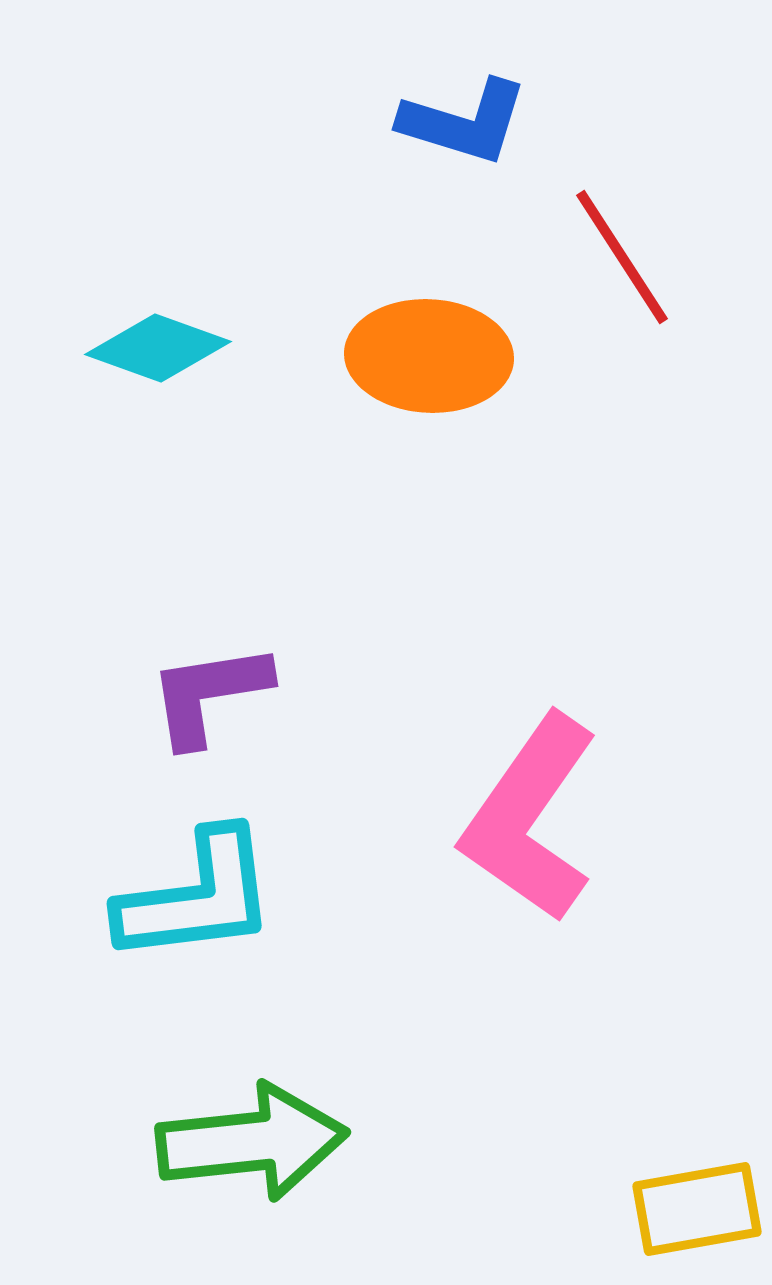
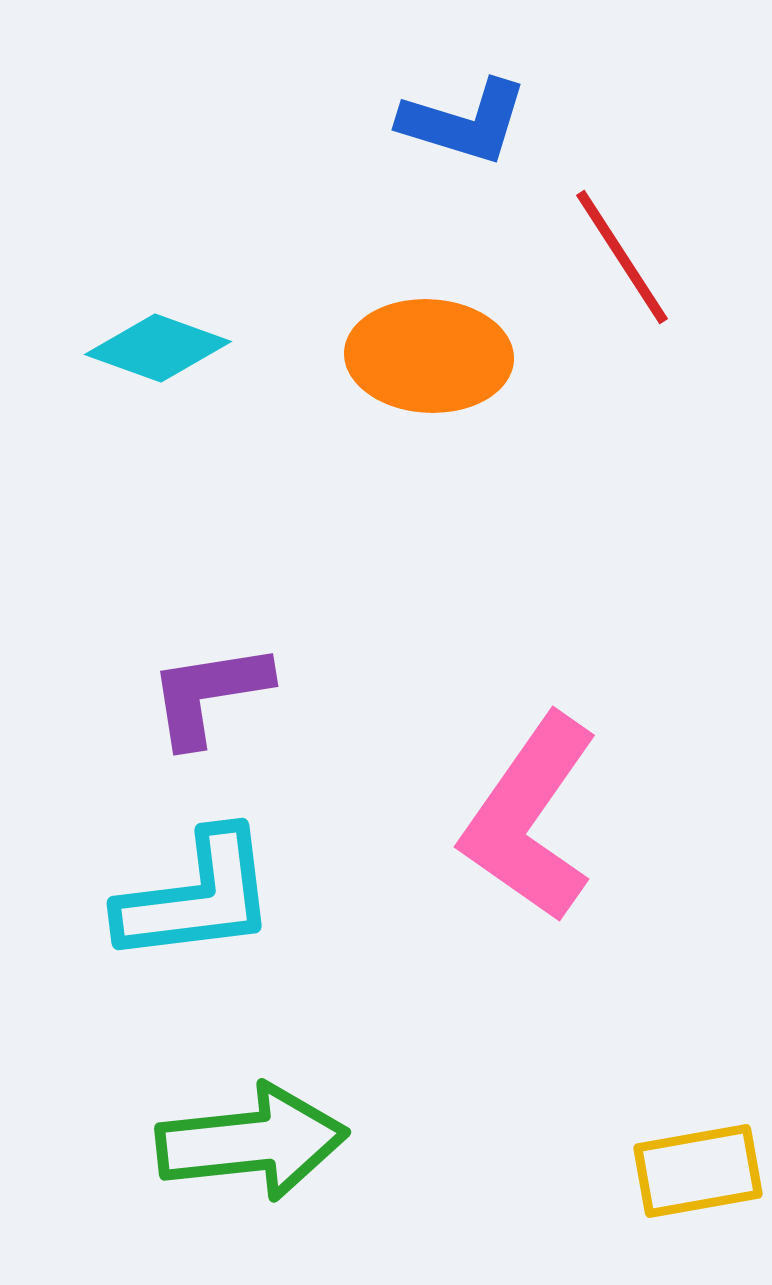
yellow rectangle: moved 1 px right, 38 px up
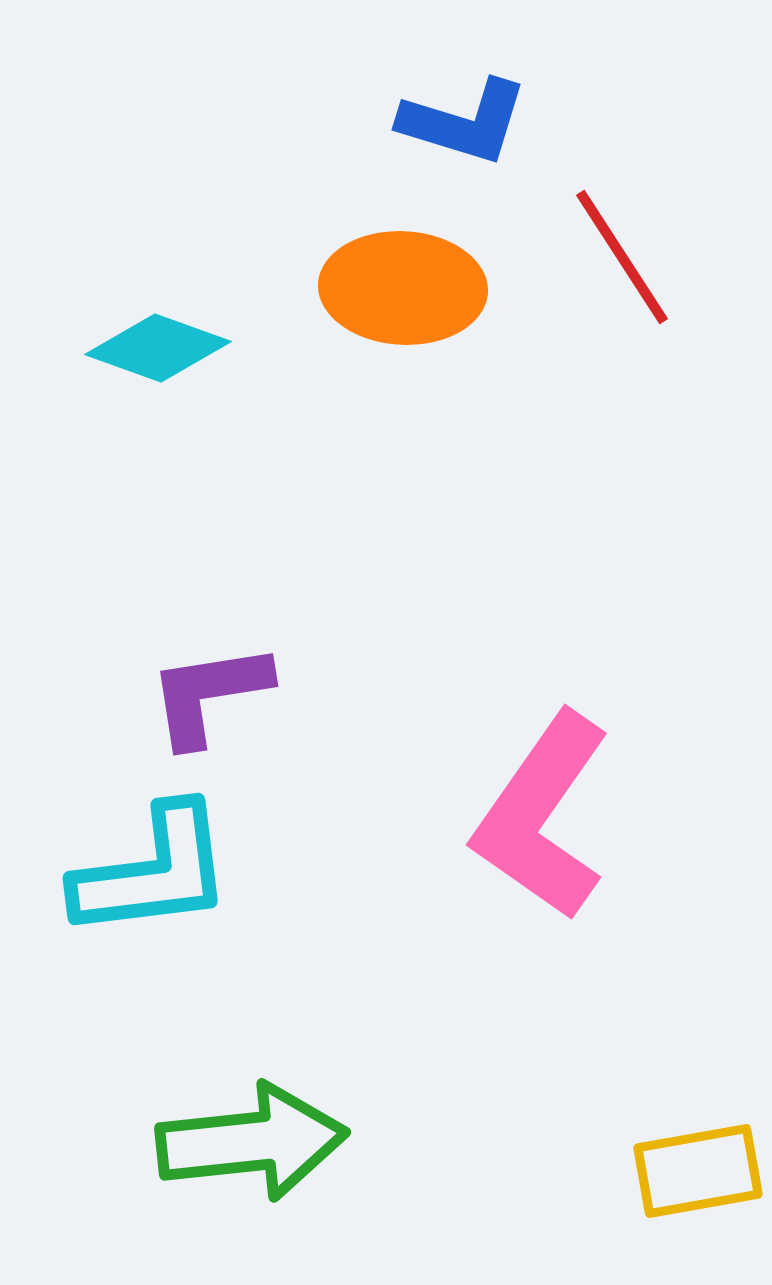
orange ellipse: moved 26 px left, 68 px up
pink L-shape: moved 12 px right, 2 px up
cyan L-shape: moved 44 px left, 25 px up
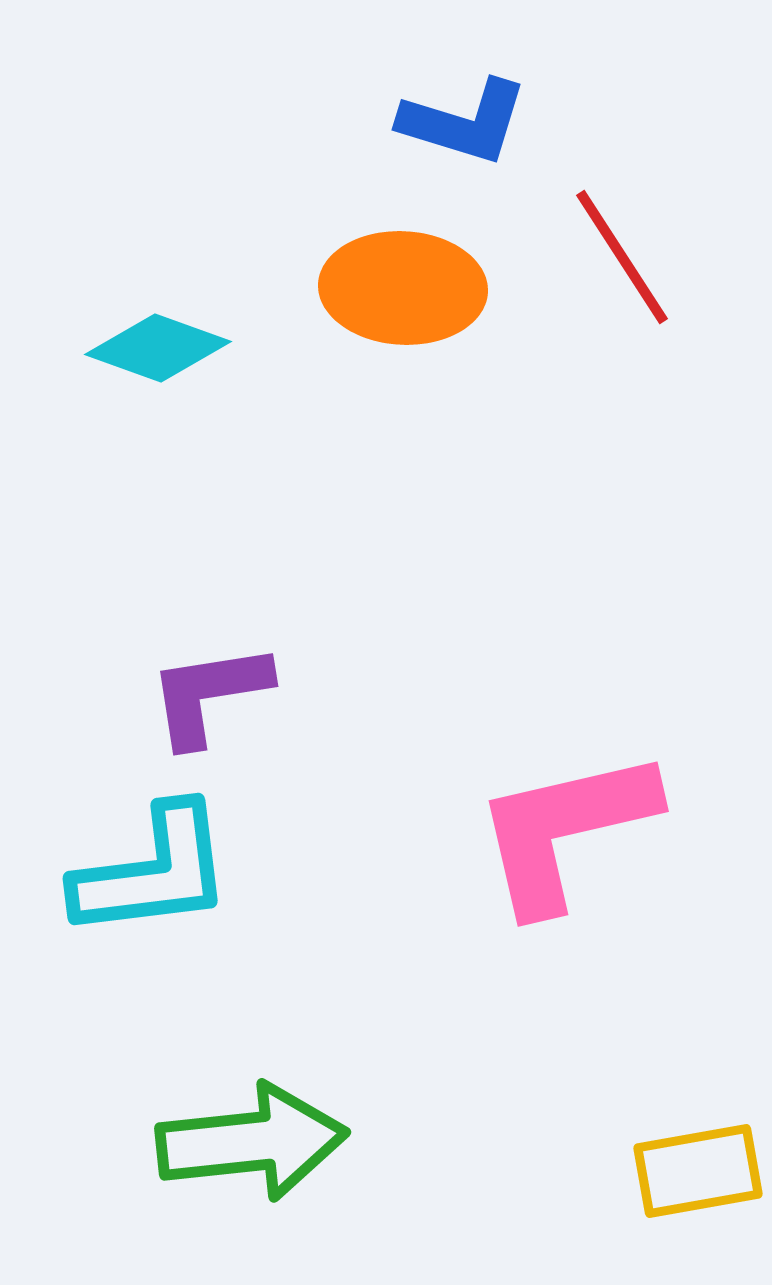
pink L-shape: moved 23 px right, 14 px down; rotated 42 degrees clockwise
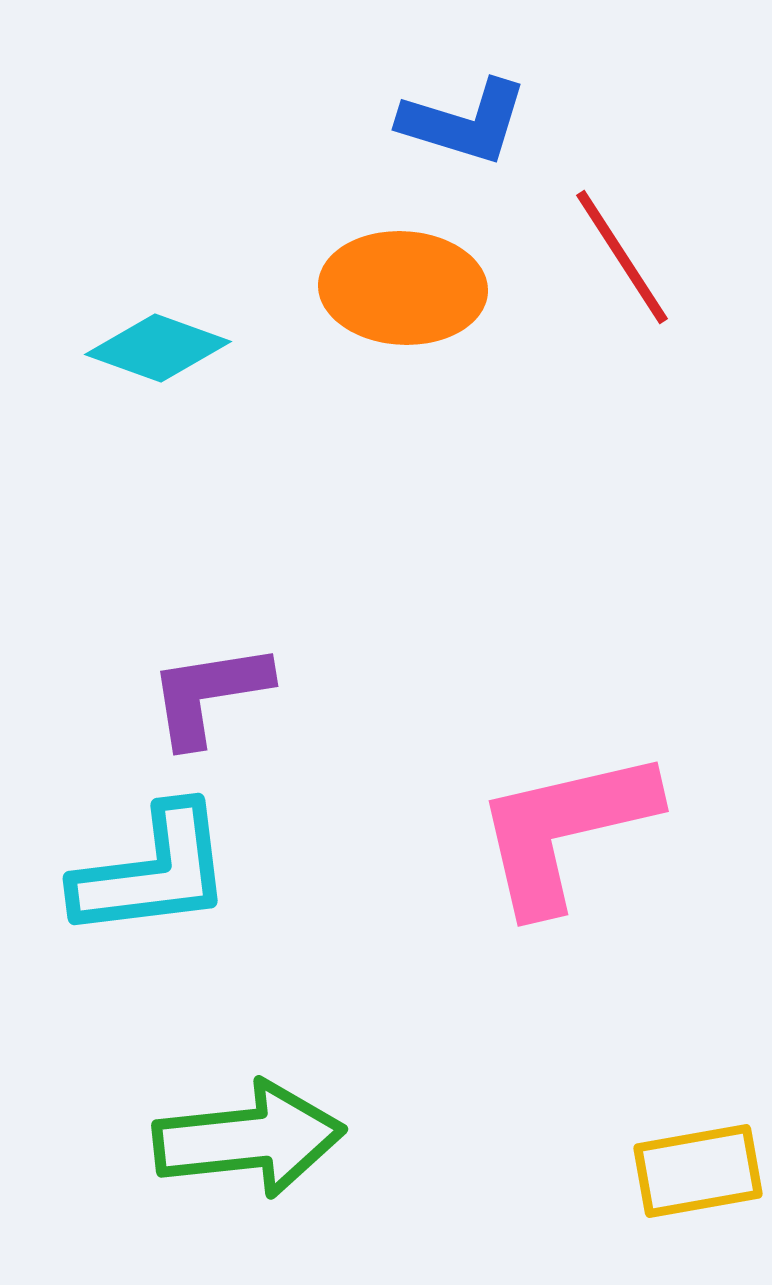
green arrow: moved 3 px left, 3 px up
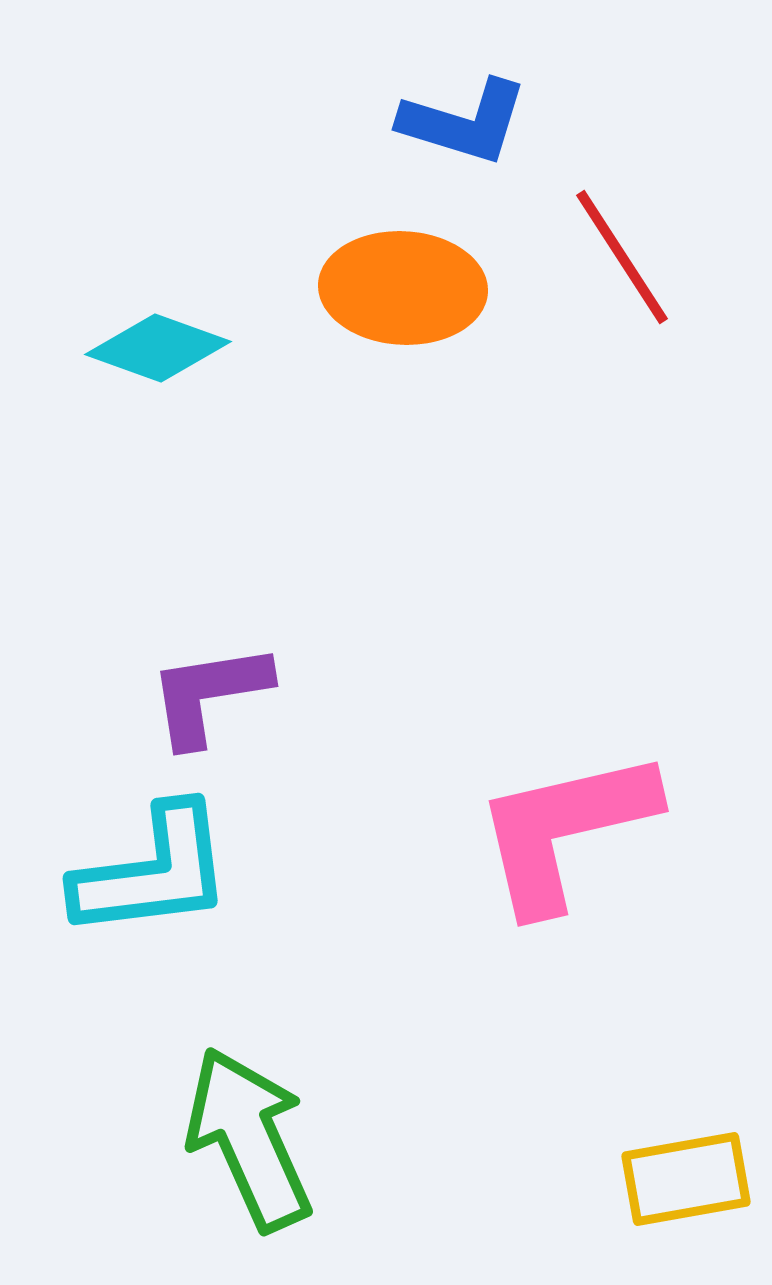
green arrow: rotated 108 degrees counterclockwise
yellow rectangle: moved 12 px left, 8 px down
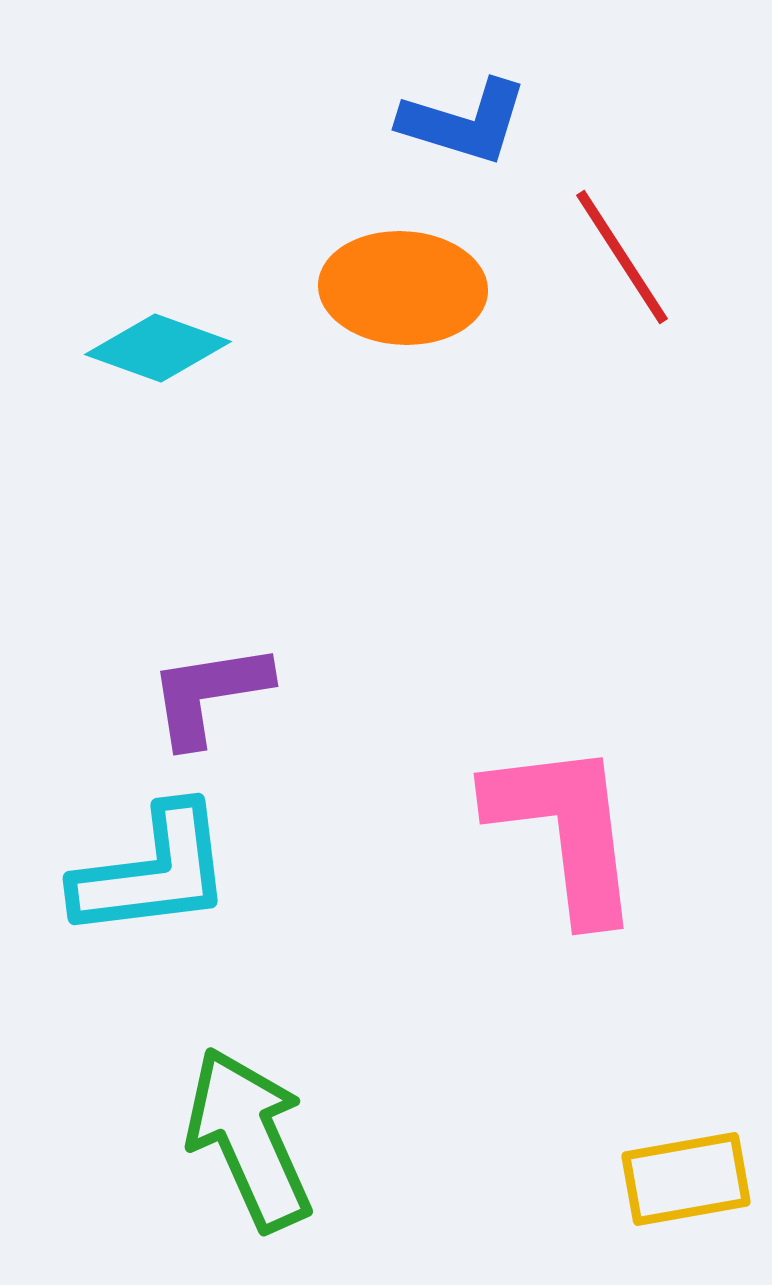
pink L-shape: rotated 96 degrees clockwise
